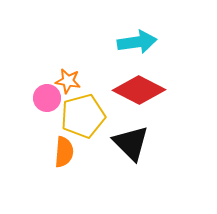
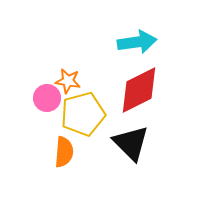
red diamond: rotated 54 degrees counterclockwise
yellow pentagon: moved 2 px up
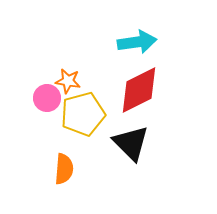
orange semicircle: moved 17 px down
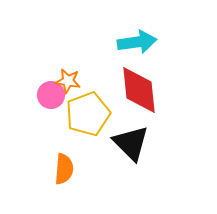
red diamond: rotated 69 degrees counterclockwise
pink circle: moved 4 px right, 3 px up
yellow pentagon: moved 5 px right; rotated 6 degrees counterclockwise
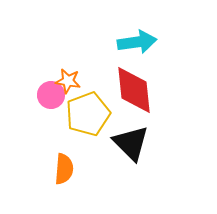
red diamond: moved 5 px left
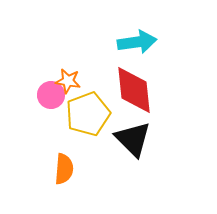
black triangle: moved 2 px right, 4 px up
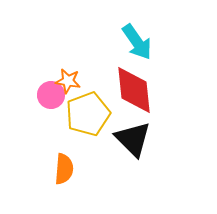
cyan arrow: rotated 63 degrees clockwise
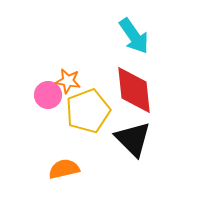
cyan arrow: moved 3 px left, 6 px up
pink circle: moved 3 px left
yellow pentagon: moved 3 px up
orange semicircle: rotated 108 degrees counterclockwise
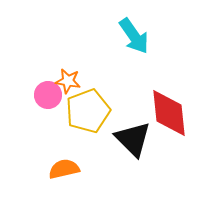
red diamond: moved 35 px right, 23 px down
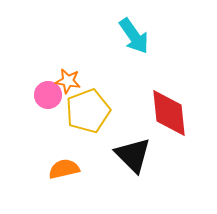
black triangle: moved 16 px down
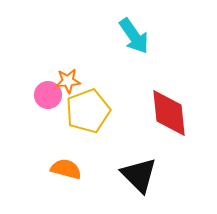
orange star: rotated 15 degrees counterclockwise
black triangle: moved 6 px right, 20 px down
orange semicircle: moved 2 px right; rotated 28 degrees clockwise
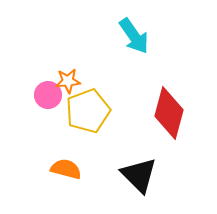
red diamond: rotated 21 degrees clockwise
